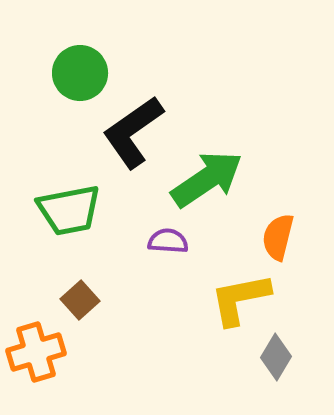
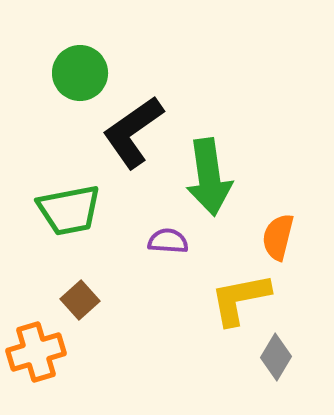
green arrow: moved 2 px right, 2 px up; rotated 116 degrees clockwise
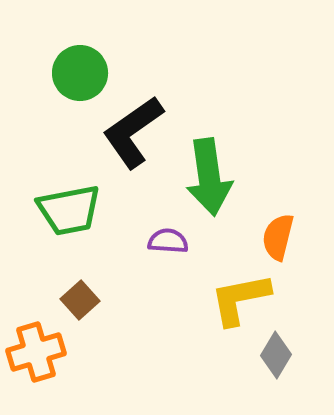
gray diamond: moved 2 px up
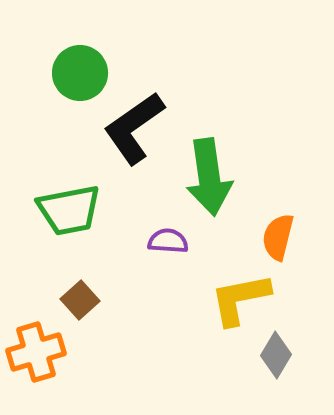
black L-shape: moved 1 px right, 4 px up
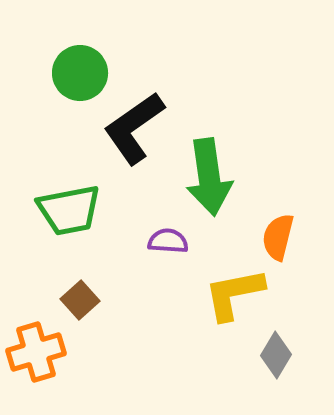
yellow L-shape: moved 6 px left, 5 px up
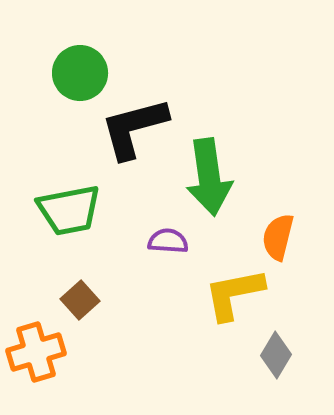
black L-shape: rotated 20 degrees clockwise
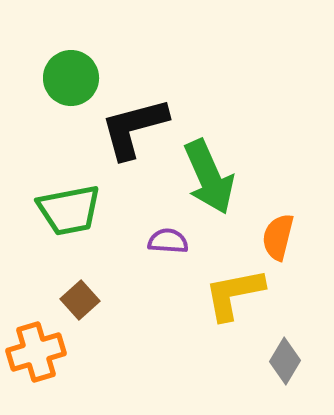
green circle: moved 9 px left, 5 px down
green arrow: rotated 16 degrees counterclockwise
gray diamond: moved 9 px right, 6 px down
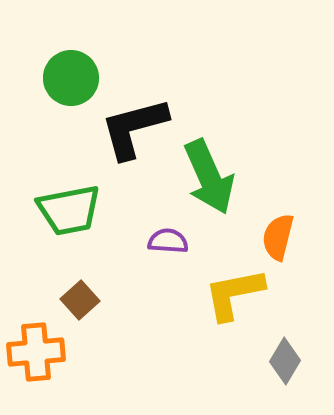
orange cross: rotated 12 degrees clockwise
